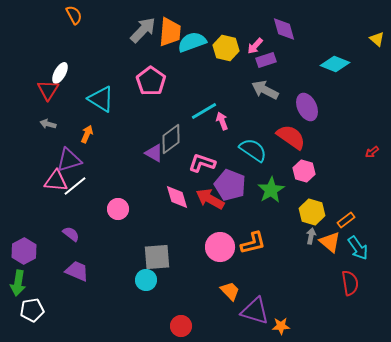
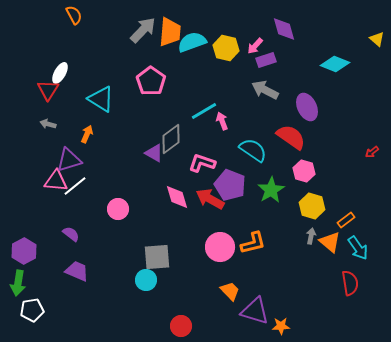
yellow hexagon at (312, 212): moved 6 px up
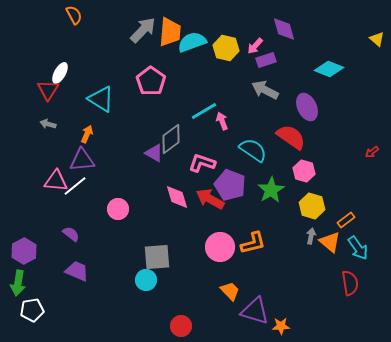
cyan diamond at (335, 64): moved 6 px left, 5 px down
purple triangle at (69, 160): moved 13 px right; rotated 12 degrees clockwise
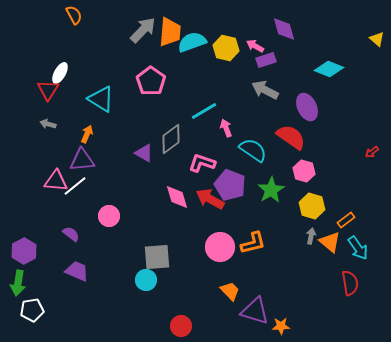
pink arrow at (255, 46): rotated 78 degrees clockwise
pink arrow at (222, 121): moved 4 px right, 7 px down
purple triangle at (154, 153): moved 10 px left
pink circle at (118, 209): moved 9 px left, 7 px down
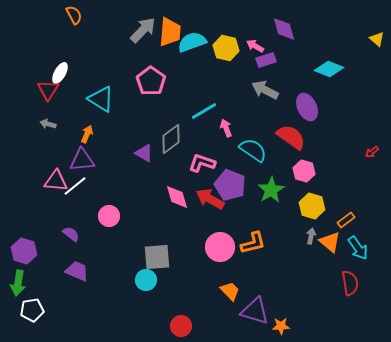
purple hexagon at (24, 251): rotated 15 degrees counterclockwise
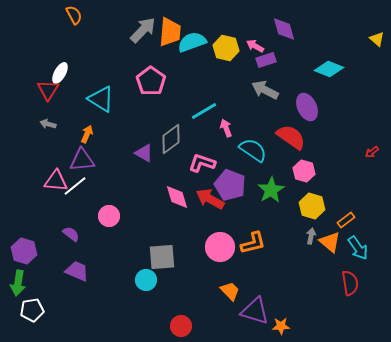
gray square at (157, 257): moved 5 px right
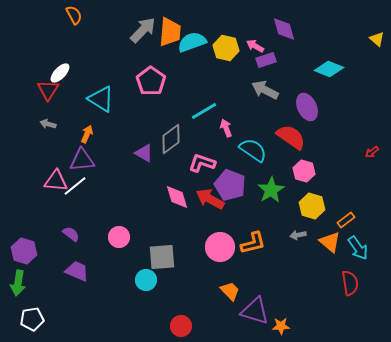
white ellipse at (60, 73): rotated 15 degrees clockwise
pink circle at (109, 216): moved 10 px right, 21 px down
gray arrow at (311, 236): moved 13 px left, 1 px up; rotated 112 degrees counterclockwise
white pentagon at (32, 310): moved 9 px down
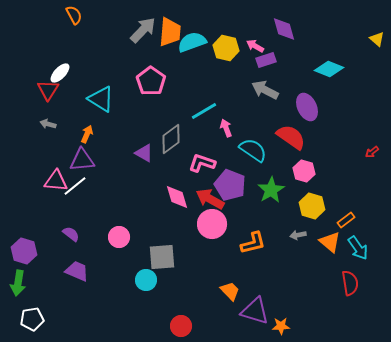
pink circle at (220, 247): moved 8 px left, 23 px up
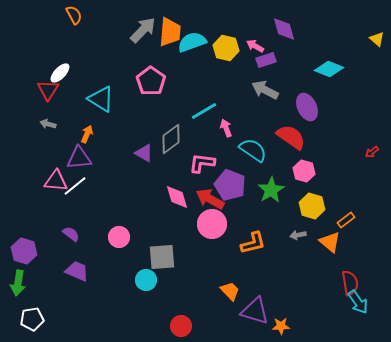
purple triangle at (82, 160): moved 3 px left, 2 px up
pink L-shape at (202, 163): rotated 12 degrees counterclockwise
cyan arrow at (358, 248): moved 54 px down
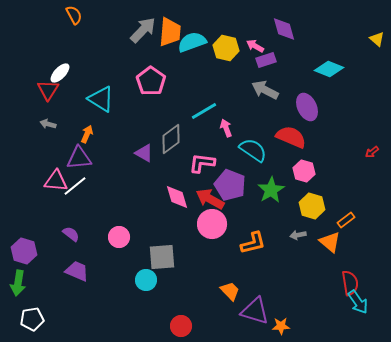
red semicircle at (291, 137): rotated 12 degrees counterclockwise
